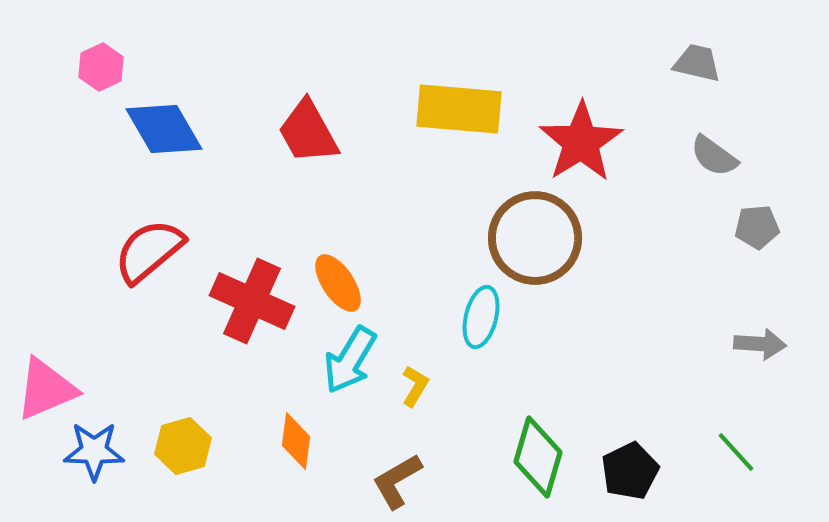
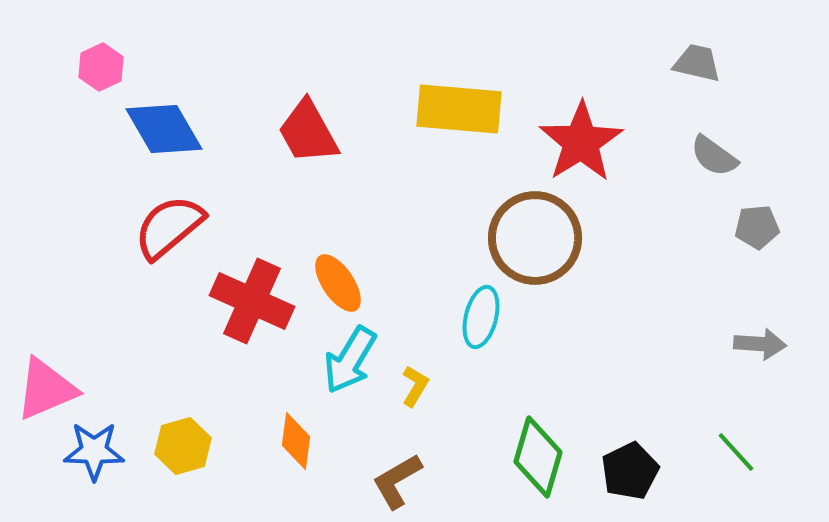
red semicircle: moved 20 px right, 24 px up
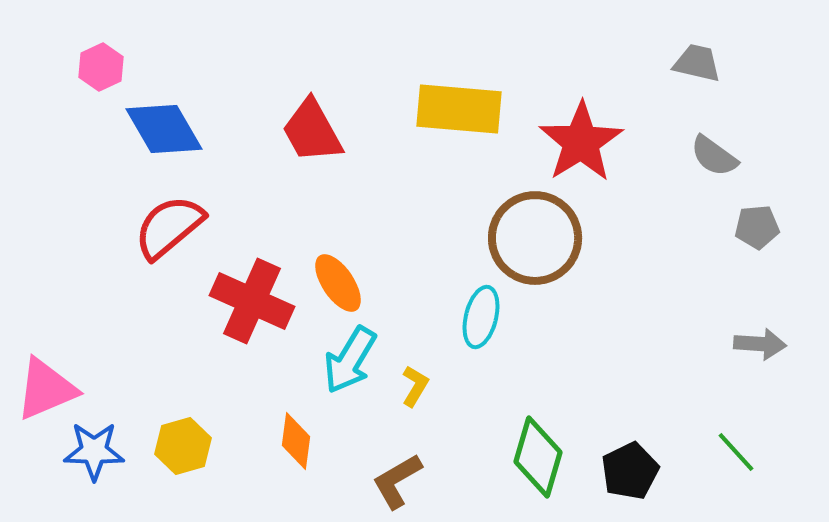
red trapezoid: moved 4 px right, 1 px up
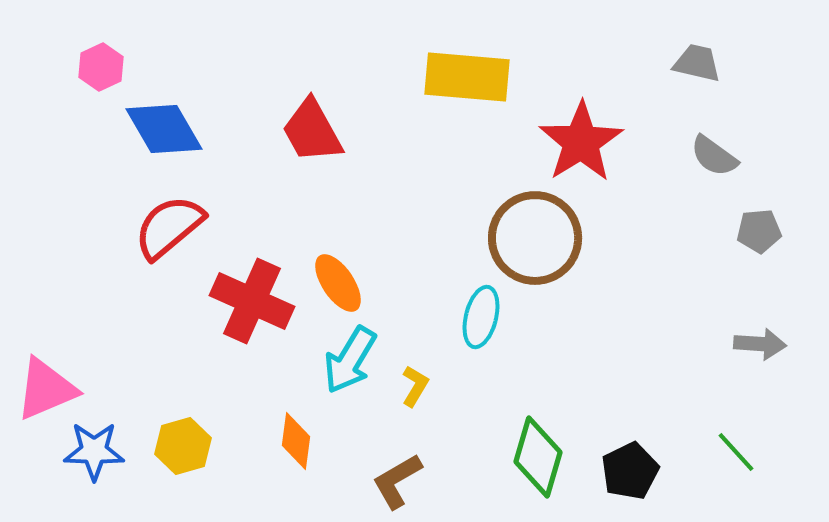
yellow rectangle: moved 8 px right, 32 px up
gray pentagon: moved 2 px right, 4 px down
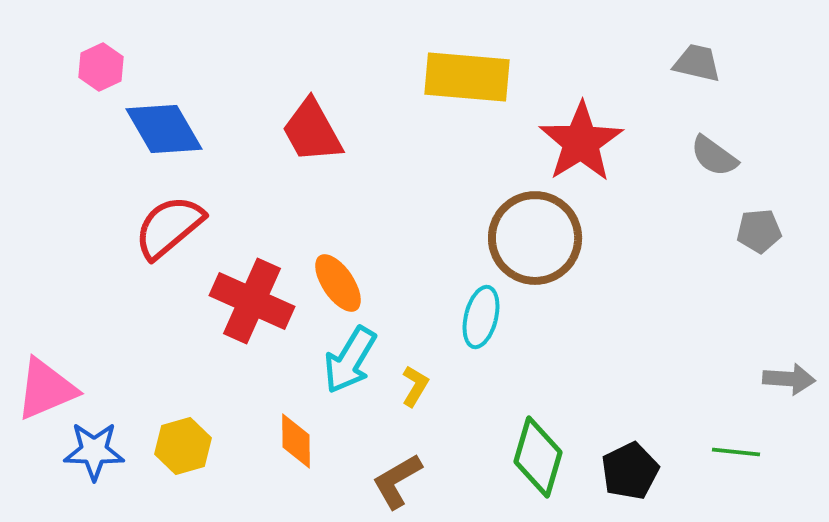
gray arrow: moved 29 px right, 35 px down
orange diamond: rotated 8 degrees counterclockwise
green line: rotated 42 degrees counterclockwise
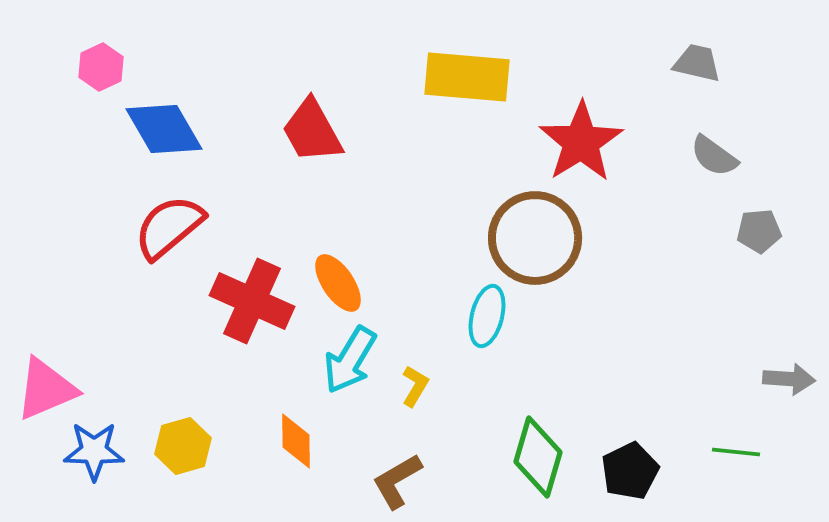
cyan ellipse: moved 6 px right, 1 px up
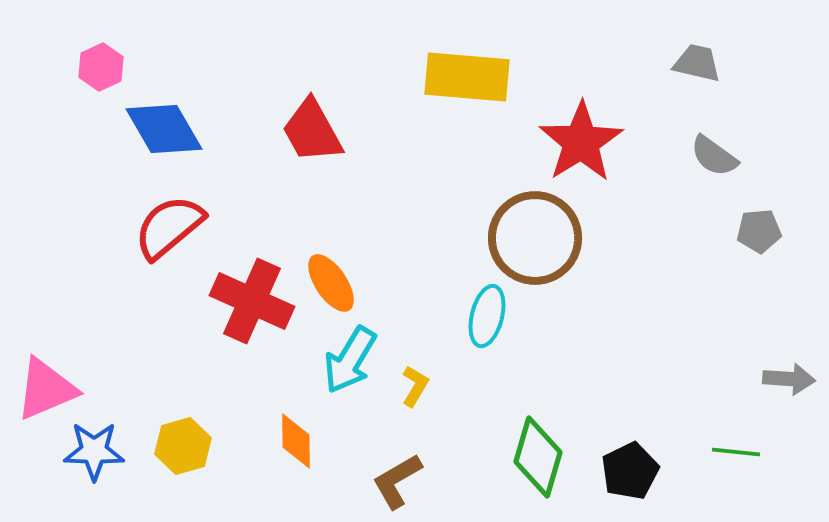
orange ellipse: moved 7 px left
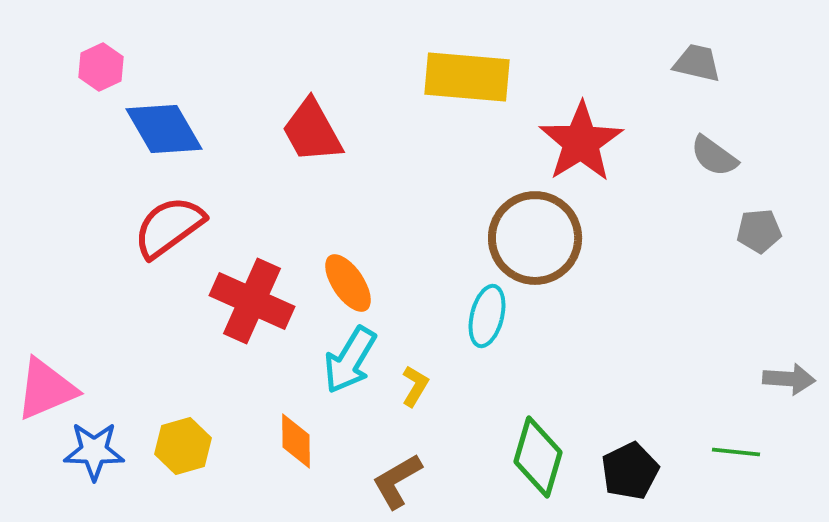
red semicircle: rotated 4 degrees clockwise
orange ellipse: moved 17 px right
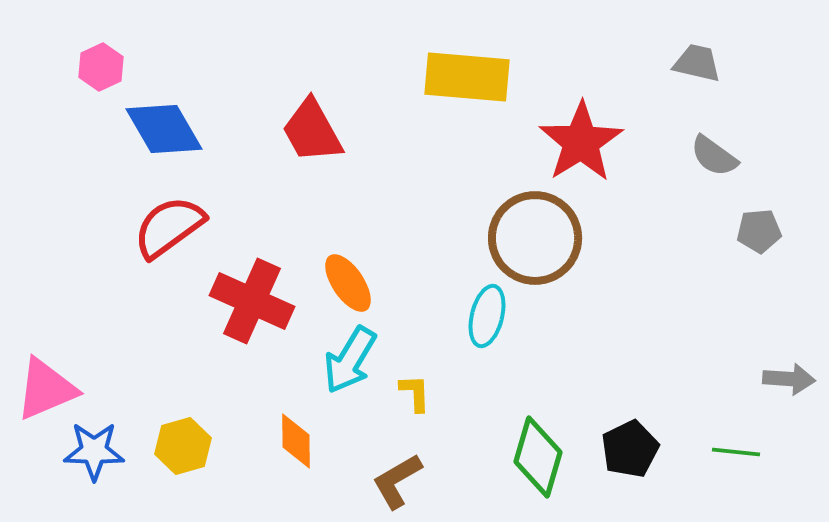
yellow L-shape: moved 7 px down; rotated 33 degrees counterclockwise
black pentagon: moved 22 px up
